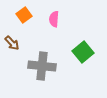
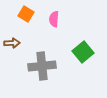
orange square: moved 2 px right, 1 px up; rotated 21 degrees counterclockwise
brown arrow: rotated 49 degrees counterclockwise
gray cross: rotated 12 degrees counterclockwise
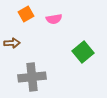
orange square: rotated 28 degrees clockwise
pink semicircle: rotated 105 degrees counterclockwise
gray cross: moved 10 px left, 11 px down
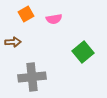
brown arrow: moved 1 px right, 1 px up
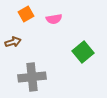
brown arrow: rotated 14 degrees counterclockwise
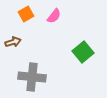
pink semicircle: moved 3 px up; rotated 42 degrees counterclockwise
gray cross: rotated 12 degrees clockwise
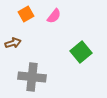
brown arrow: moved 1 px down
green square: moved 2 px left
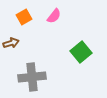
orange square: moved 2 px left, 3 px down
brown arrow: moved 2 px left
gray cross: rotated 12 degrees counterclockwise
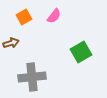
green square: rotated 10 degrees clockwise
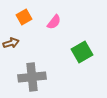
pink semicircle: moved 6 px down
green square: moved 1 px right
